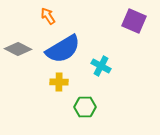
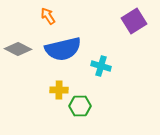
purple square: rotated 35 degrees clockwise
blue semicircle: rotated 18 degrees clockwise
cyan cross: rotated 12 degrees counterclockwise
yellow cross: moved 8 px down
green hexagon: moved 5 px left, 1 px up
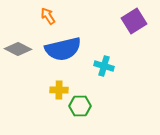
cyan cross: moved 3 px right
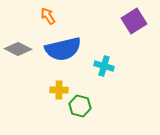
green hexagon: rotated 15 degrees clockwise
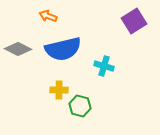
orange arrow: rotated 36 degrees counterclockwise
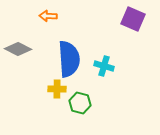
orange arrow: rotated 18 degrees counterclockwise
purple square: moved 1 px left, 2 px up; rotated 35 degrees counterclockwise
blue semicircle: moved 6 px right, 10 px down; rotated 81 degrees counterclockwise
yellow cross: moved 2 px left, 1 px up
green hexagon: moved 3 px up
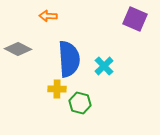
purple square: moved 2 px right
cyan cross: rotated 30 degrees clockwise
